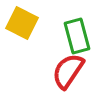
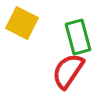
green rectangle: moved 1 px right, 1 px down
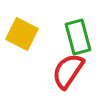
yellow square: moved 11 px down
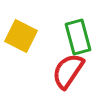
yellow square: moved 1 px left, 2 px down
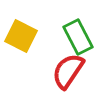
green rectangle: rotated 12 degrees counterclockwise
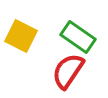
green rectangle: rotated 28 degrees counterclockwise
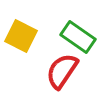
red semicircle: moved 6 px left
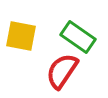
yellow square: rotated 16 degrees counterclockwise
